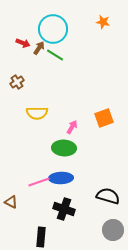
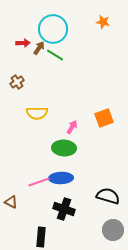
red arrow: rotated 24 degrees counterclockwise
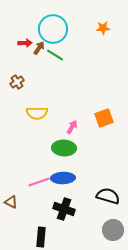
orange star: moved 6 px down; rotated 16 degrees counterclockwise
red arrow: moved 2 px right
blue ellipse: moved 2 px right
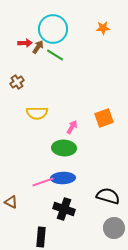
brown arrow: moved 1 px left, 1 px up
pink line: moved 4 px right
gray circle: moved 1 px right, 2 px up
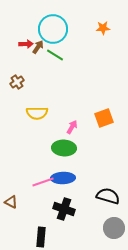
red arrow: moved 1 px right, 1 px down
